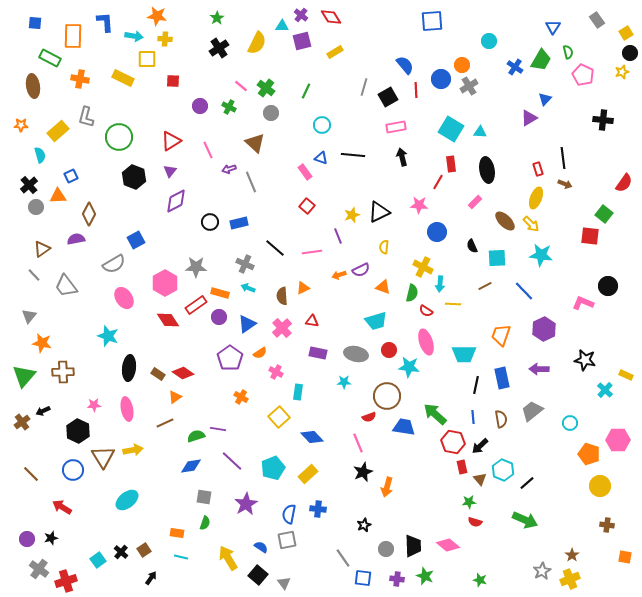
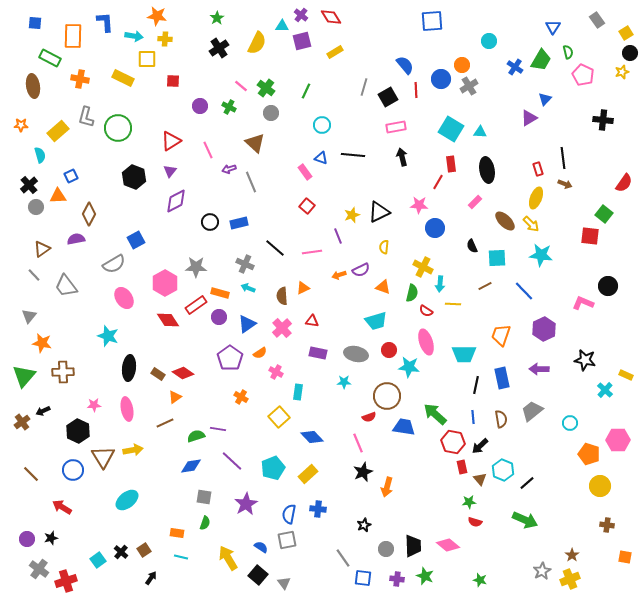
green circle at (119, 137): moved 1 px left, 9 px up
blue circle at (437, 232): moved 2 px left, 4 px up
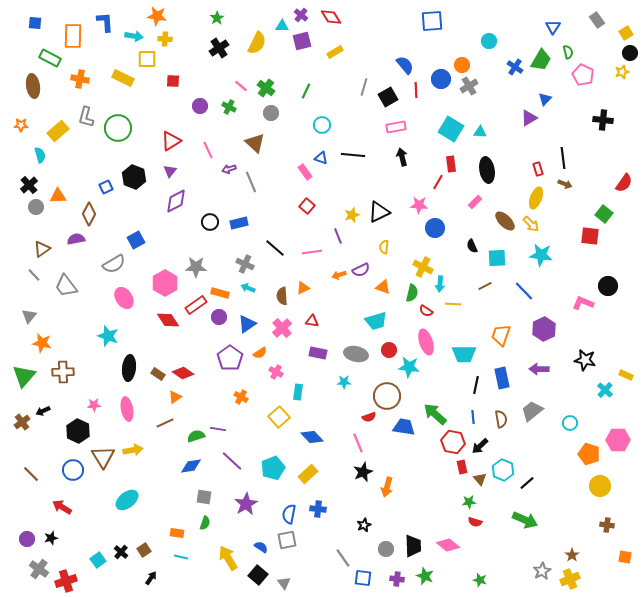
blue square at (71, 176): moved 35 px right, 11 px down
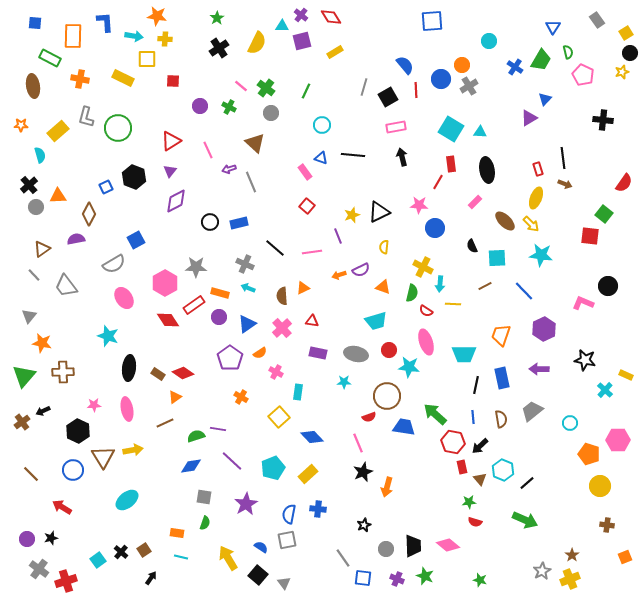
red rectangle at (196, 305): moved 2 px left
orange square at (625, 557): rotated 32 degrees counterclockwise
purple cross at (397, 579): rotated 16 degrees clockwise
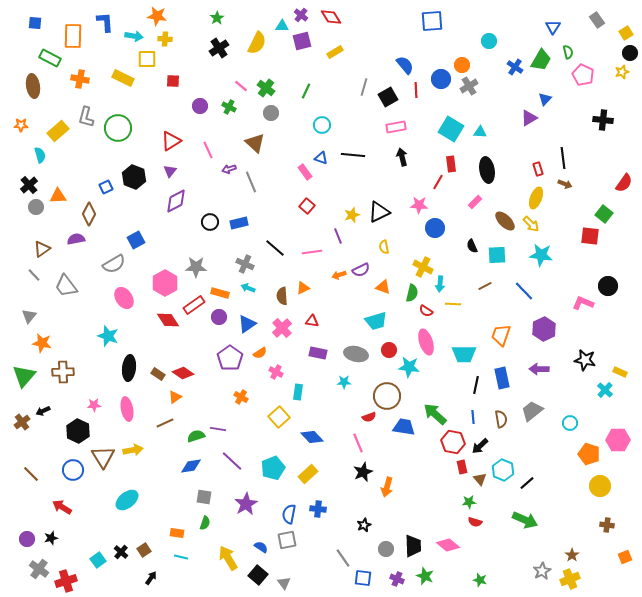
yellow semicircle at (384, 247): rotated 16 degrees counterclockwise
cyan square at (497, 258): moved 3 px up
yellow rectangle at (626, 375): moved 6 px left, 3 px up
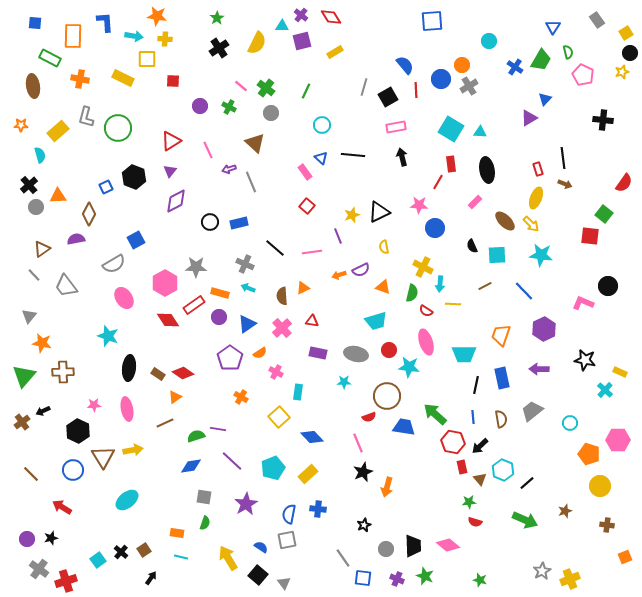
blue triangle at (321, 158): rotated 24 degrees clockwise
brown star at (572, 555): moved 7 px left, 44 px up; rotated 16 degrees clockwise
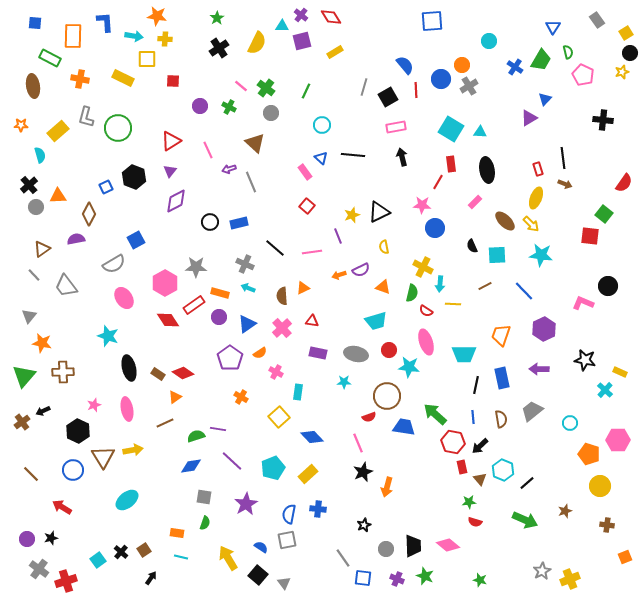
pink star at (419, 205): moved 3 px right
black ellipse at (129, 368): rotated 20 degrees counterclockwise
pink star at (94, 405): rotated 16 degrees counterclockwise
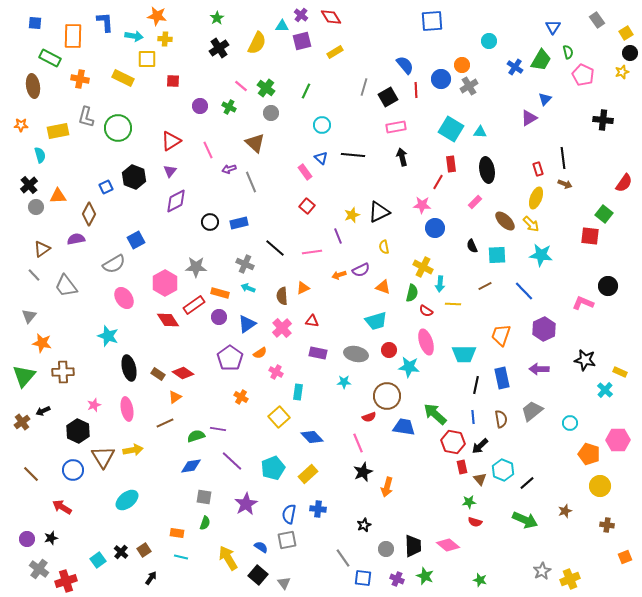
yellow rectangle at (58, 131): rotated 30 degrees clockwise
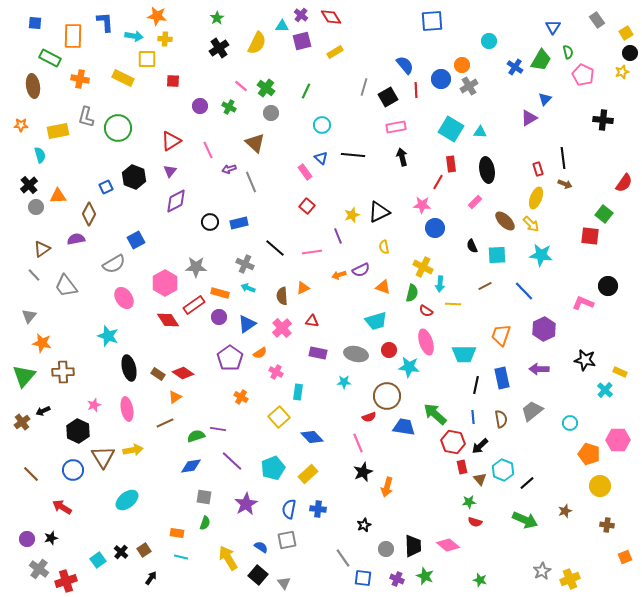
blue semicircle at (289, 514): moved 5 px up
